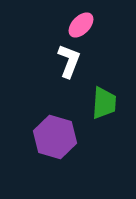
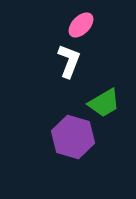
green trapezoid: rotated 56 degrees clockwise
purple hexagon: moved 18 px right
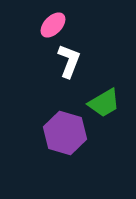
pink ellipse: moved 28 px left
purple hexagon: moved 8 px left, 4 px up
